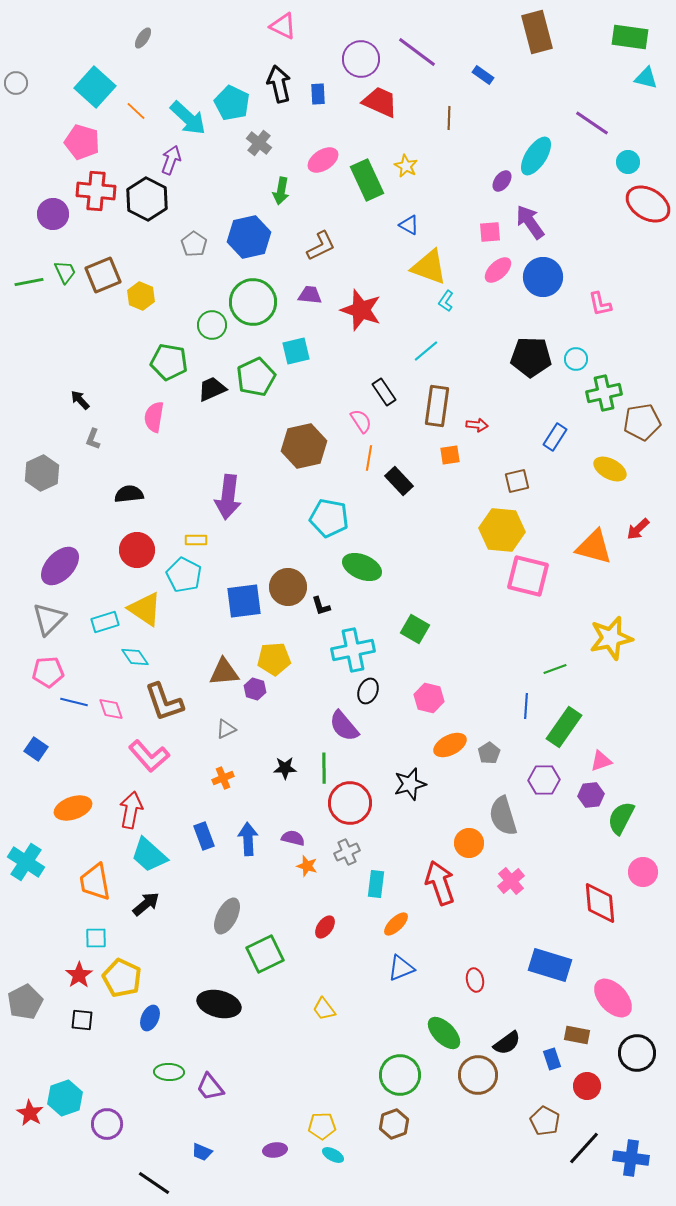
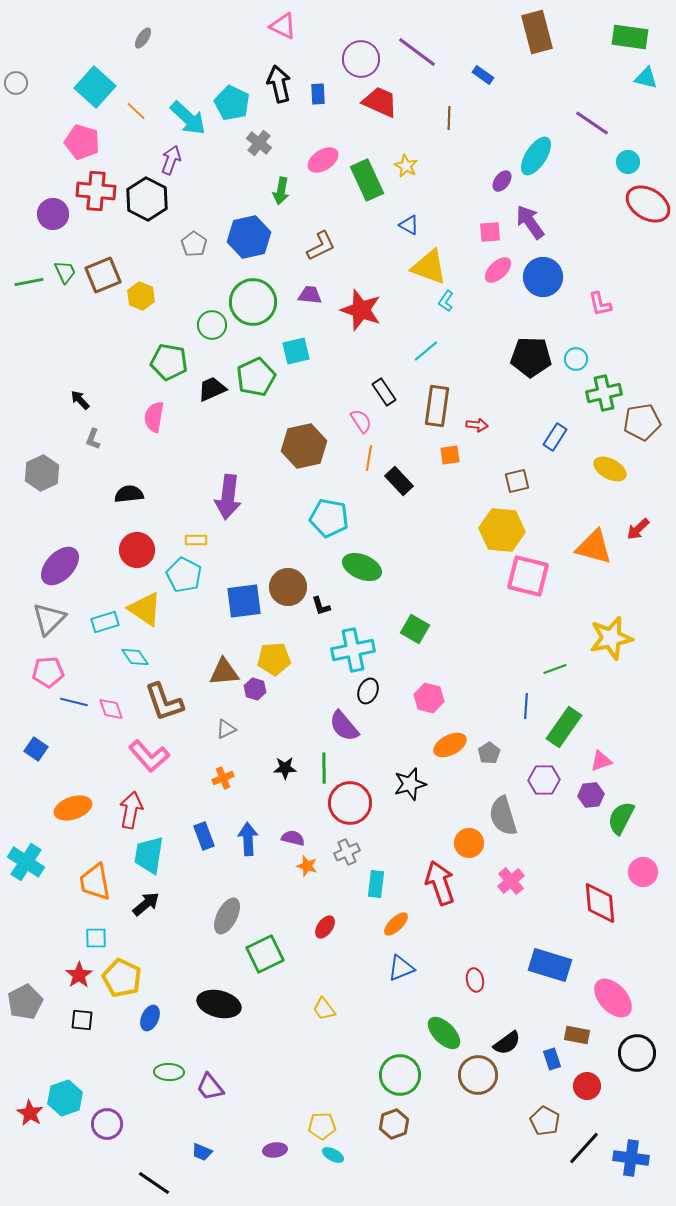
cyan trapezoid at (149, 855): rotated 57 degrees clockwise
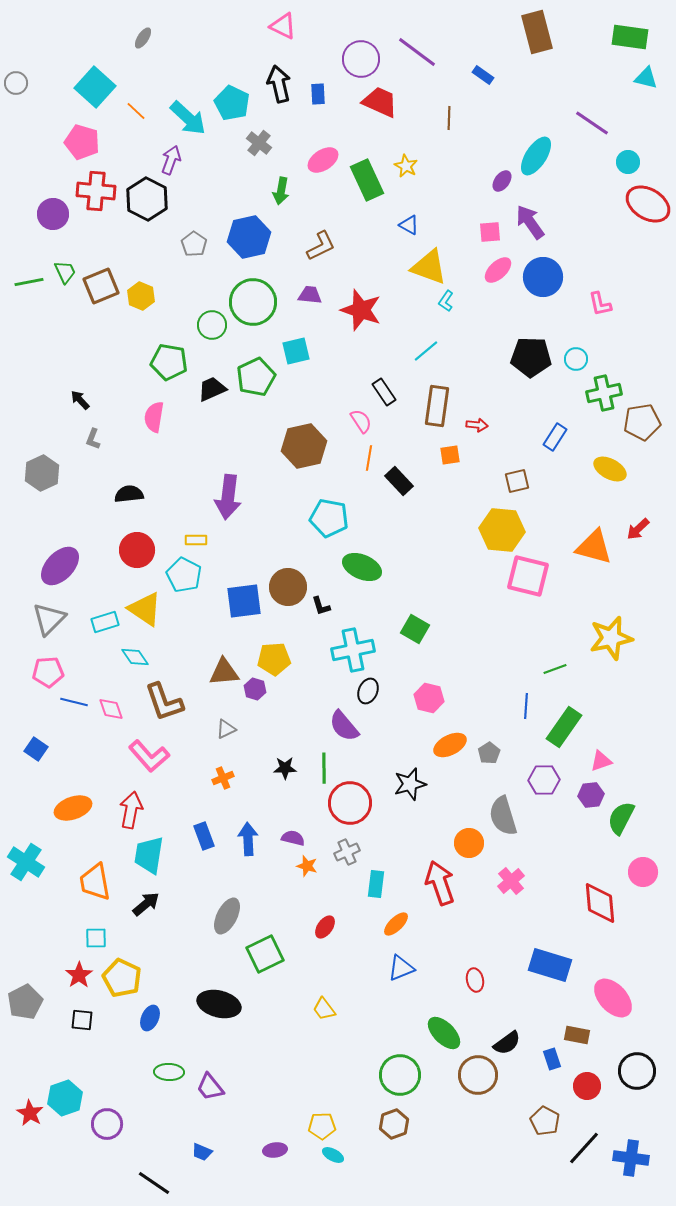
brown square at (103, 275): moved 2 px left, 11 px down
black circle at (637, 1053): moved 18 px down
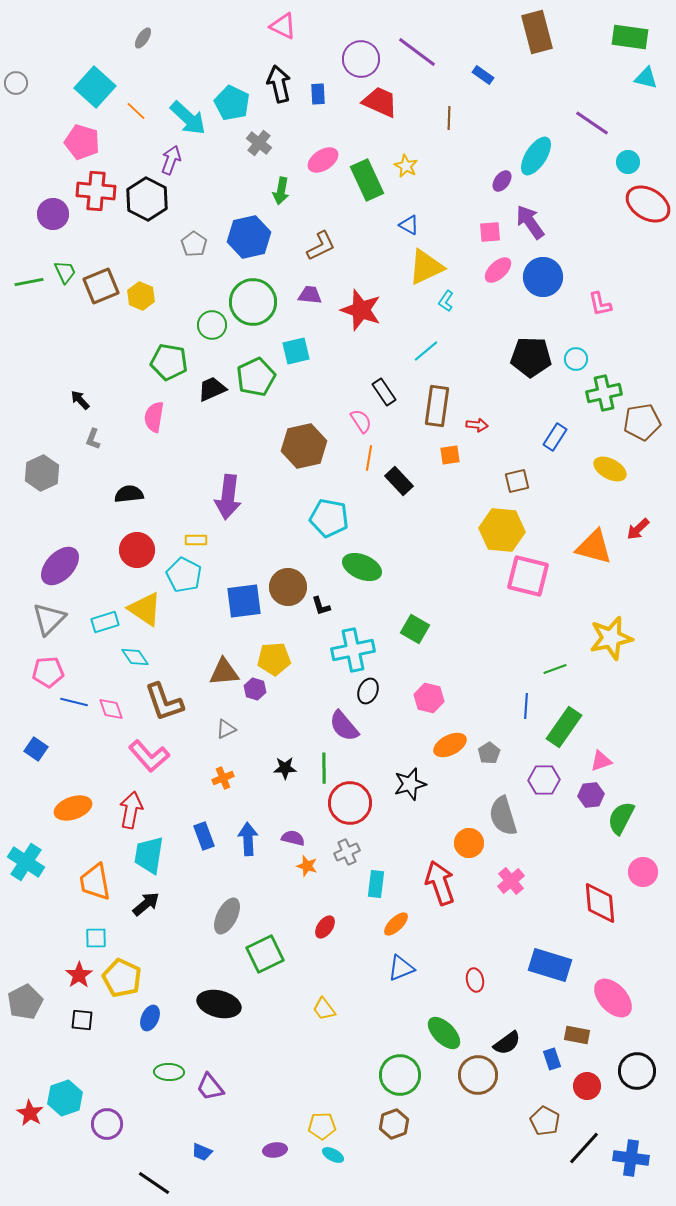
yellow triangle at (429, 267): moved 3 px left; rotated 45 degrees counterclockwise
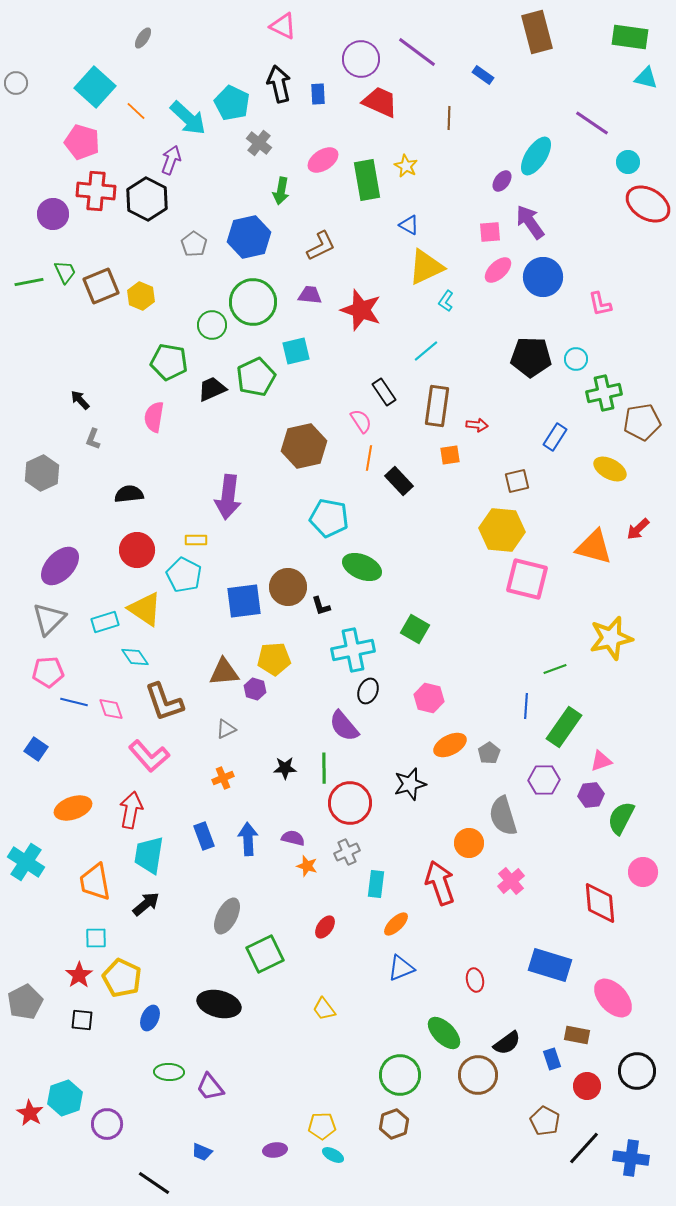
green rectangle at (367, 180): rotated 15 degrees clockwise
pink square at (528, 576): moved 1 px left, 3 px down
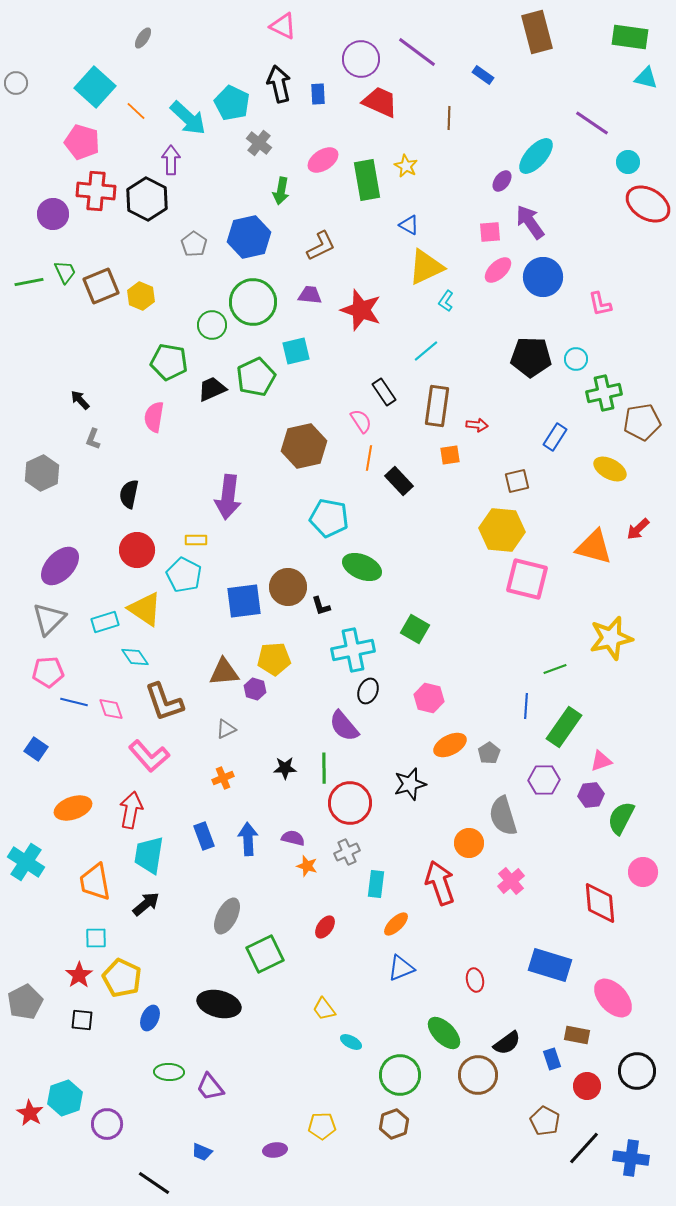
cyan ellipse at (536, 156): rotated 9 degrees clockwise
purple arrow at (171, 160): rotated 20 degrees counterclockwise
black semicircle at (129, 494): rotated 72 degrees counterclockwise
cyan ellipse at (333, 1155): moved 18 px right, 113 px up
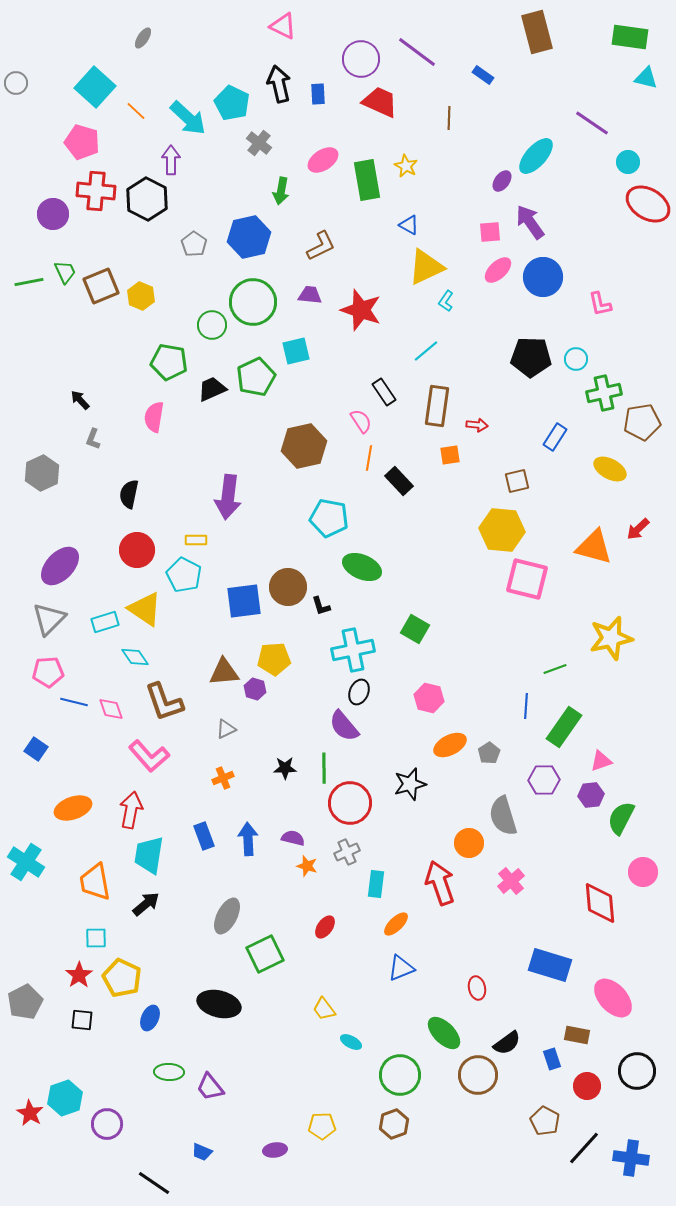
black ellipse at (368, 691): moved 9 px left, 1 px down
red ellipse at (475, 980): moved 2 px right, 8 px down
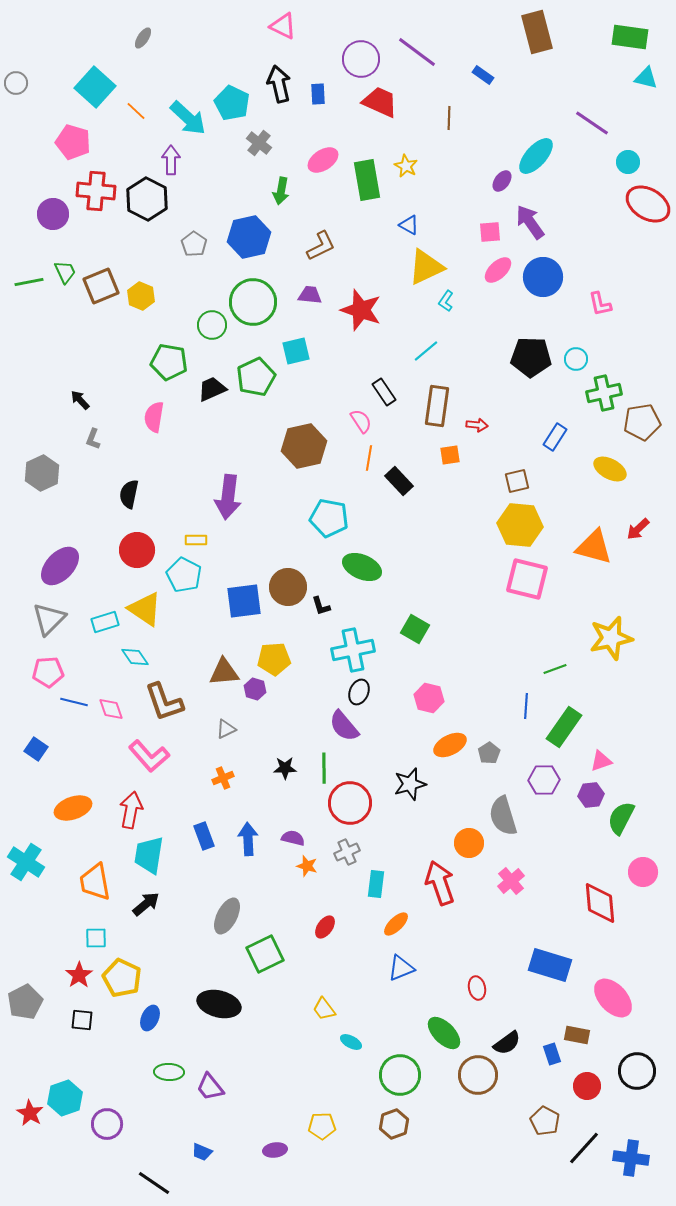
pink pentagon at (82, 142): moved 9 px left
yellow hexagon at (502, 530): moved 18 px right, 5 px up
blue rectangle at (552, 1059): moved 5 px up
